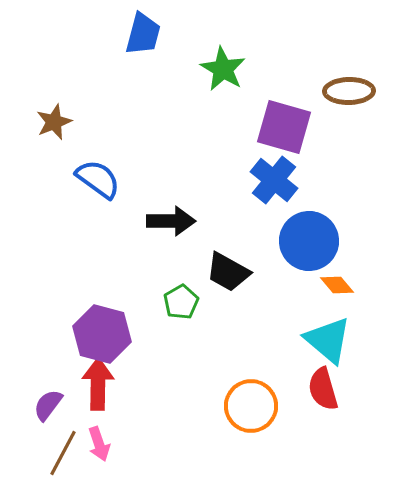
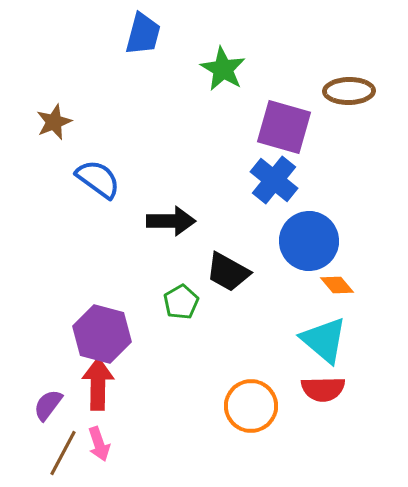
cyan triangle: moved 4 px left
red semicircle: rotated 75 degrees counterclockwise
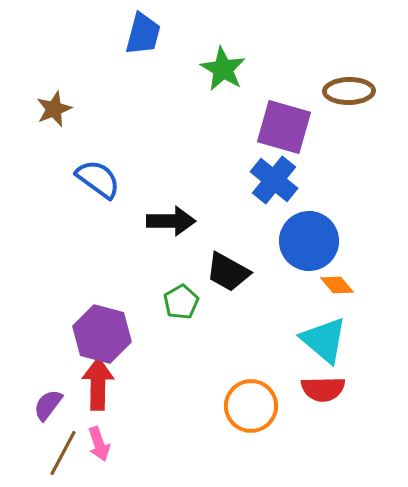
brown star: moved 13 px up
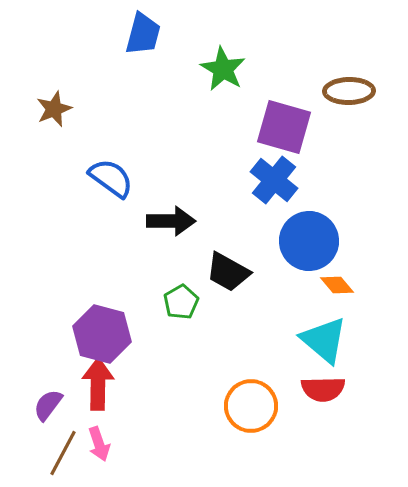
blue semicircle: moved 13 px right, 1 px up
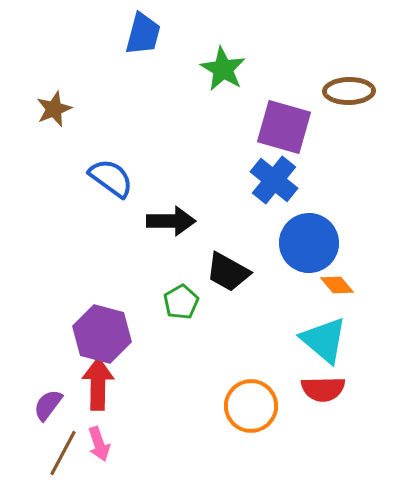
blue circle: moved 2 px down
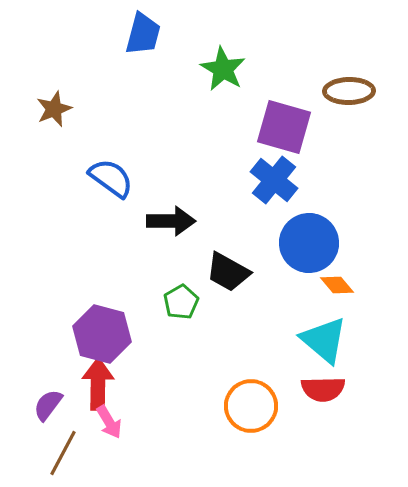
pink arrow: moved 10 px right, 22 px up; rotated 12 degrees counterclockwise
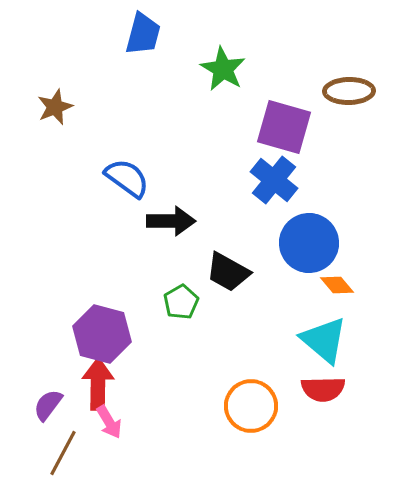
brown star: moved 1 px right, 2 px up
blue semicircle: moved 16 px right
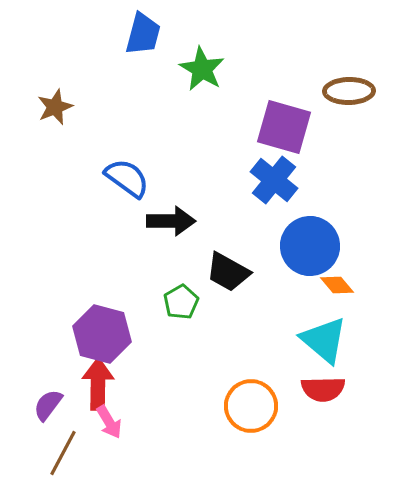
green star: moved 21 px left
blue circle: moved 1 px right, 3 px down
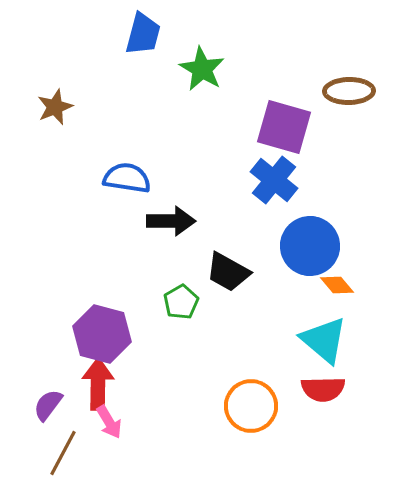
blue semicircle: rotated 27 degrees counterclockwise
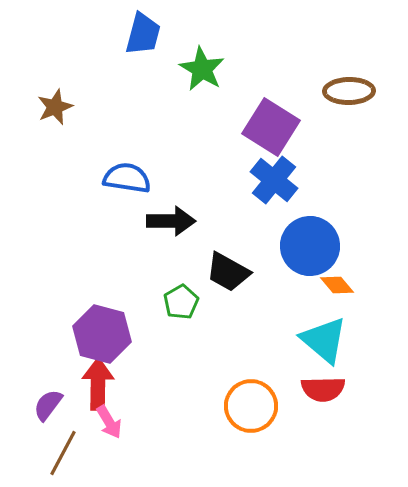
purple square: moved 13 px left; rotated 16 degrees clockwise
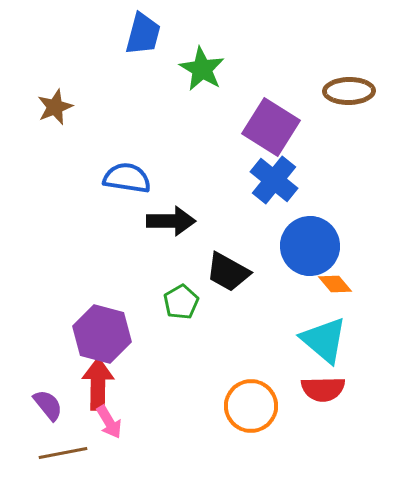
orange diamond: moved 2 px left, 1 px up
purple semicircle: rotated 104 degrees clockwise
brown line: rotated 51 degrees clockwise
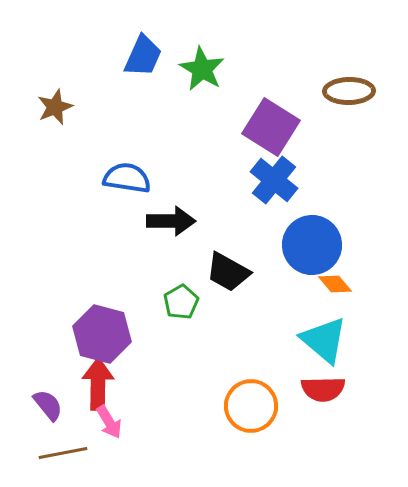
blue trapezoid: moved 22 px down; rotated 9 degrees clockwise
blue circle: moved 2 px right, 1 px up
